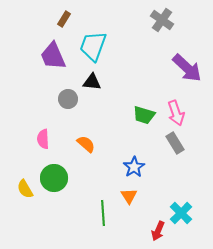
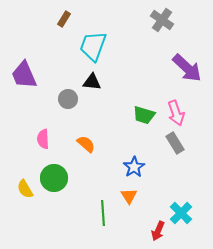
purple trapezoid: moved 29 px left, 19 px down
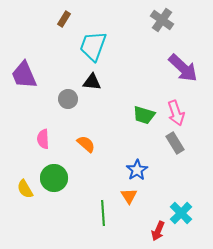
purple arrow: moved 4 px left
blue star: moved 3 px right, 3 px down
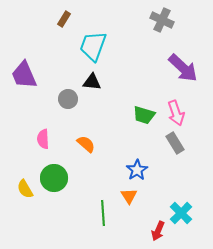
gray cross: rotated 10 degrees counterclockwise
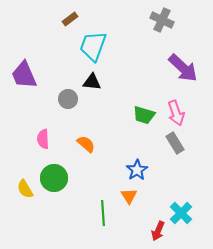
brown rectangle: moved 6 px right; rotated 21 degrees clockwise
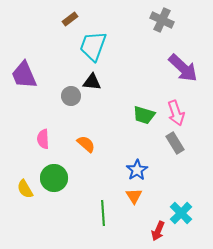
gray circle: moved 3 px right, 3 px up
orange triangle: moved 5 px right
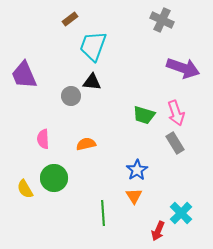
purple arrow: rotated 24 degrees counterclockwise
orange semicircle: rotated 54 degrees counterclockwise
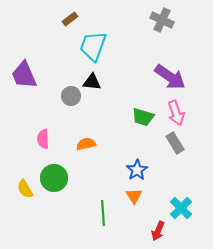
purple arrow: moved 13 px left, 9 px down; rotated 16 degrees clockwise
green trapezoid: moved 1 px left, 2 px down
cyan cross: moved 5 px up
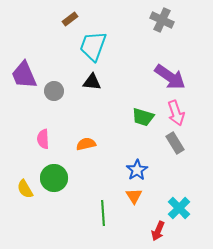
gray circle: moved 17 px left, 5 px up
cyan cross: moved 2 px left
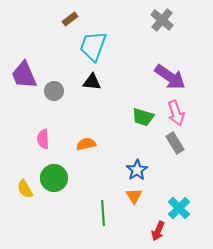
gray cross: rotated 15 degrees clockwise
